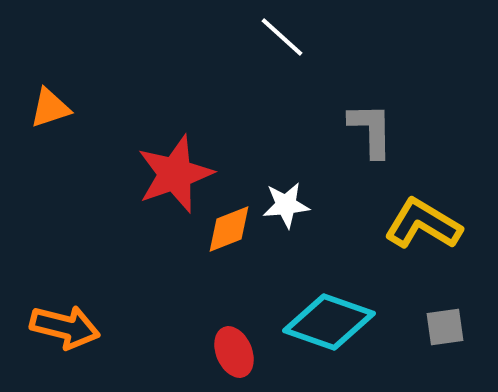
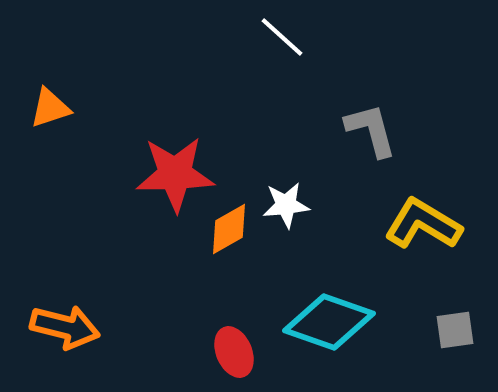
gray L-shape: rotated 14 degrees counterclockwise
red star: rotated 18 degrees clockwise
orange diamond: rotated 8 degrees counterclockwise
gray square: moved 10 px right, 3 px down
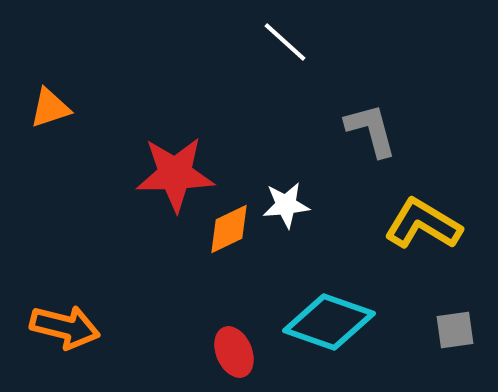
white line: moved 3 px right, 5 px down
orange diamond: rotated 4 degrees clockwise
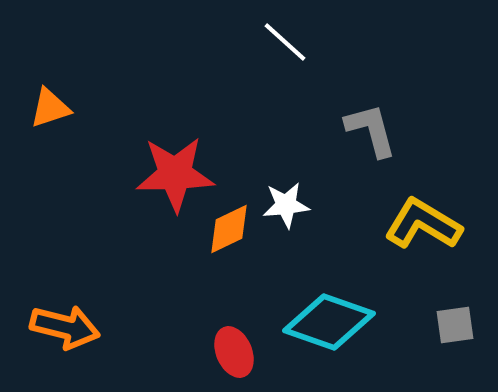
gray square: moved 5 px up
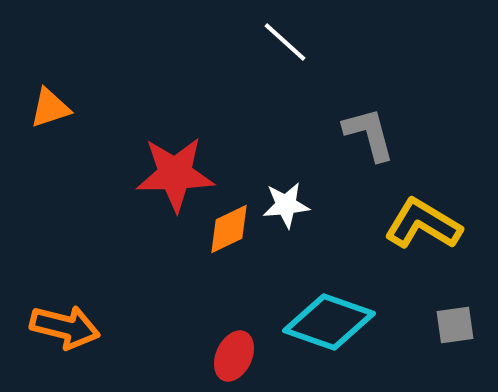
gray L-shape: moved 2 px left, 4 px down
red ellipse: moved 4 px down; rotated 48 degrees clockwise
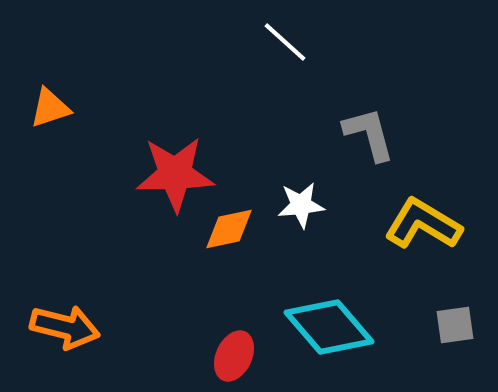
white star: moved 15 px right
orange diamond: rotated 14 degrees clockwise
cyan diamond: moved 5 px down; rotated 30 degrees clockwise
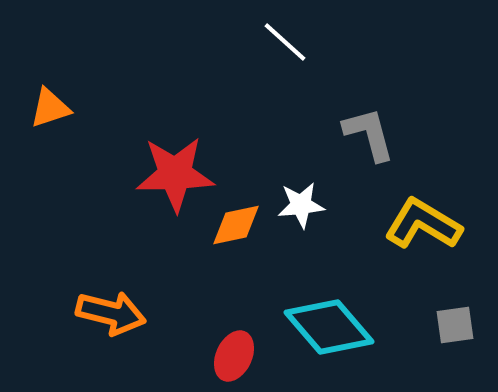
orange diamond: moved 7 px right, 4 px up
orange arrow: moved 46 px right, 14 px up
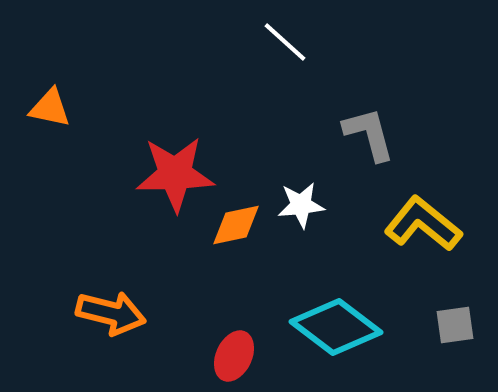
orange triangle: rotated 30 degrees clockwise
yellow L-shape: rotated 8 degrees clockwise
cyan diamond: moved 7 px right; rotated 12 degrees counterclockwise
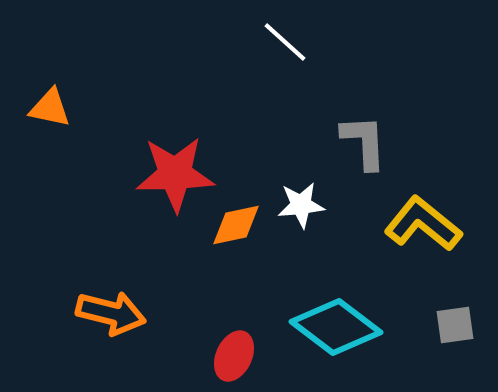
gray L-shape: moved 5 px left, 8 px down; rotated 12 degrees clockwise
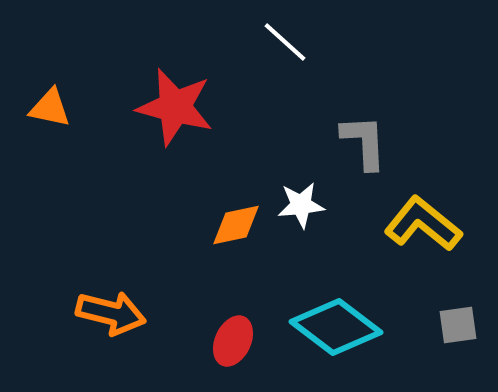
red star: moved 67 px up; rotated 16 degrees clockwise
gray square: moved 3 px right
red ellipse: moved 1 px left, 15 px up
